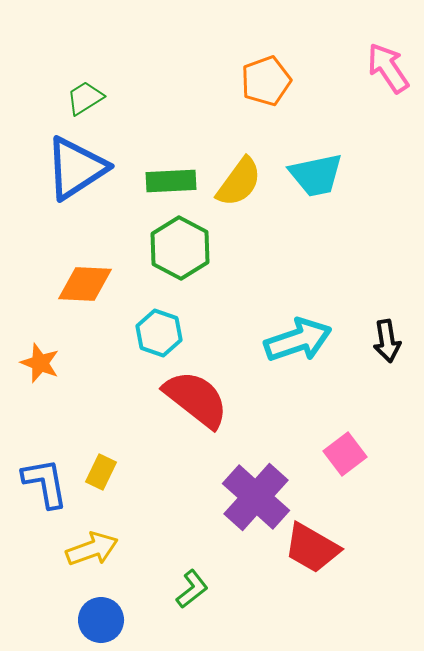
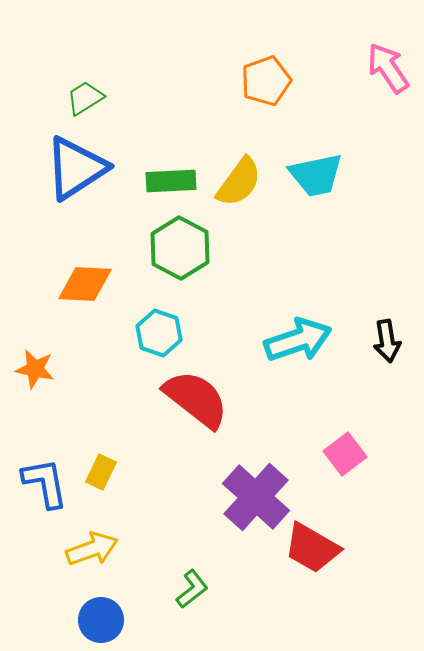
orange star: moved 5 px left, 6 px down; rotated 9 degrees counterclockwise
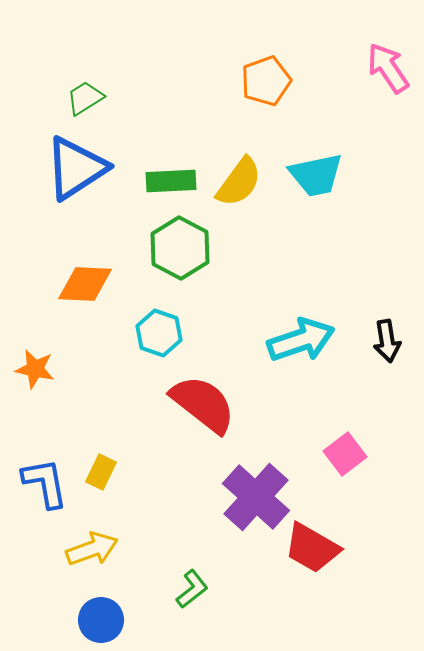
cyan arrow: moved 3 px right
red semicircle: moved 7 px right, 5 px down
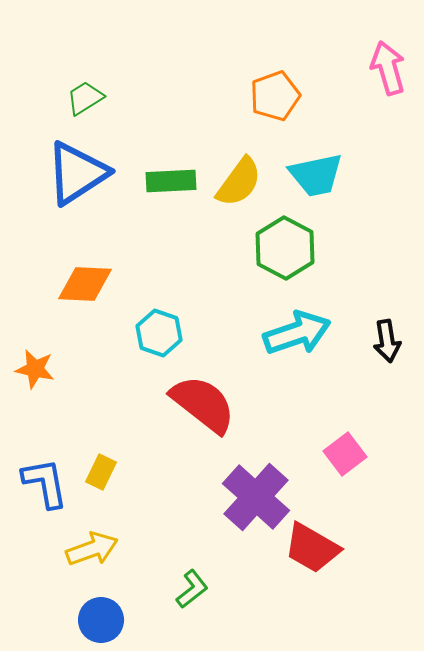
pink arrow: rotated 18 degrees clockwise
orange pentagon: moved 9 px right, 15 px down
blue triangle: moved 1 px right, 5 px down
green hexagon: moved 105 px right
cyan arrow: moved 4 px left, 7 px up
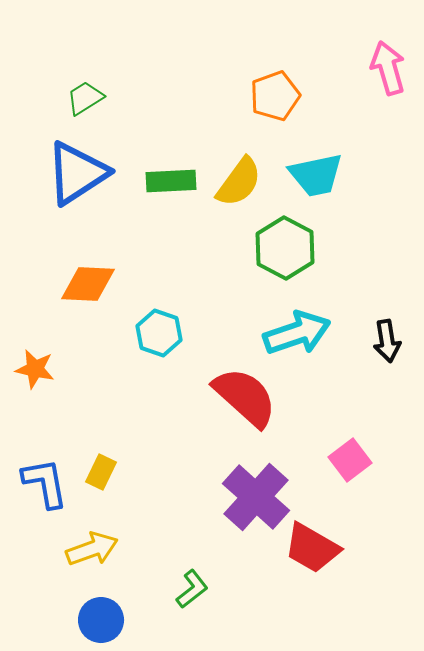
orange diamond: moved 3 px right
red semicircle: moved 42 px right, 7 px up; rotated 4 degrees clockwise
pink square: moved 5 px right, 6 px down
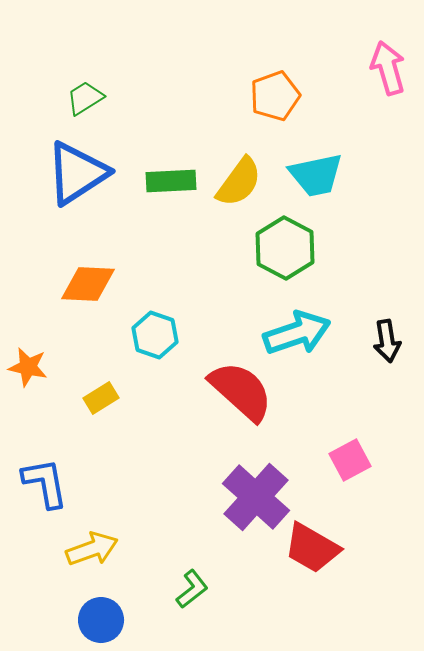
cyan hexagon: moved 4 px left, 2 px down
orange star: moved 7 px left, 2 px up
red semicircle: moved 4 px left, 6 px up
pink square: rotated 9 degrees clockwise
yellow rectangle: moved 74 px up; rotated 32 degrees clockwise
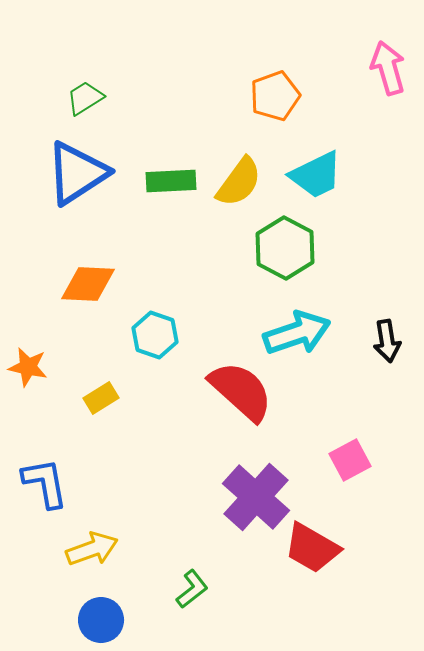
cyan trapezoid: rotated 14 degrees counterclockwise
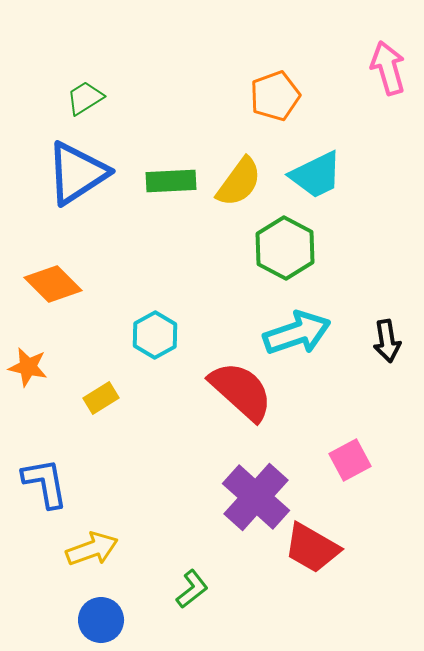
orange diamond: moved 35 px left; rotated 42 degrees clockwise
cyan hexagon: rotated 12 degrees clockwise
